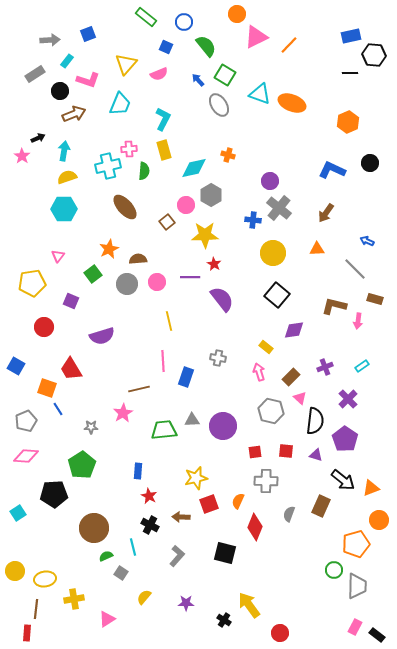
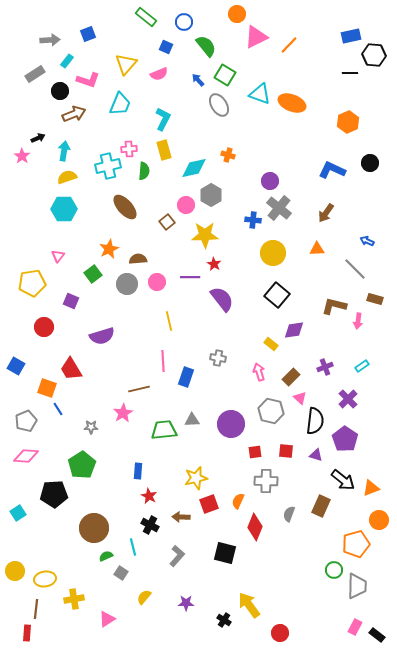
yellow rectangle at (266, 347): moved 5 px right, 3 px up
purple circle at (223, 426): moved 8 px right, 2 px up
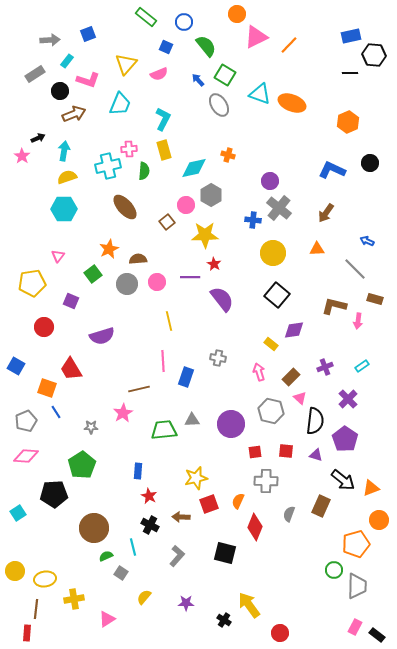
blue line at (58, 409): moved 2 px left, 3 px down
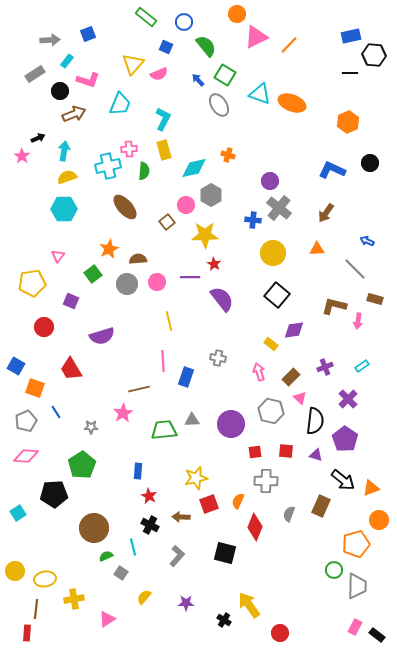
yellow triangle at (126, 64): moved 7 px right
orange square at (47, 388): moved 12 px left
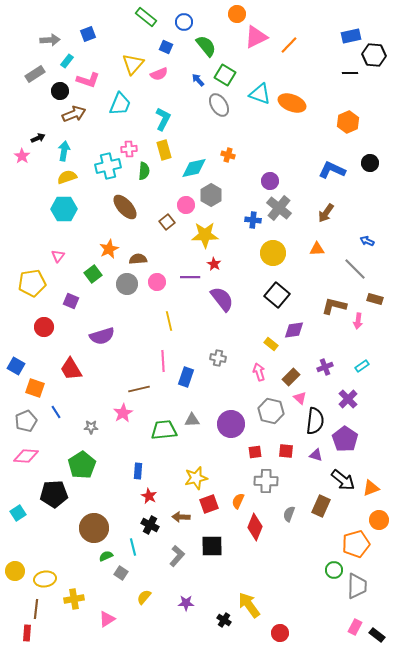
black square at (225, 553): moved 13 px left, 7 px up; rotated 15 degrees counterclockwise
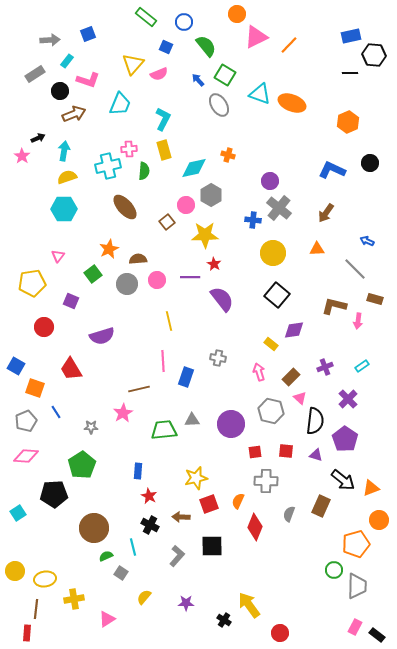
pink circle at (157, 282): moved 2 px up
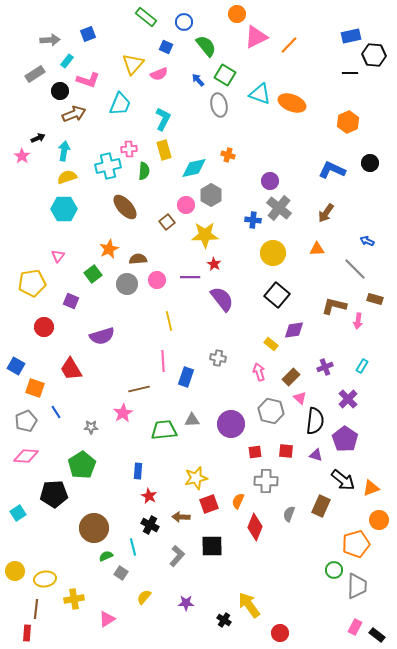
gray ellipse at (219, 105): rotated 20 degrees clockwise
cyan rectangle at (362, 366): rotated 24 degrees counterclockwise
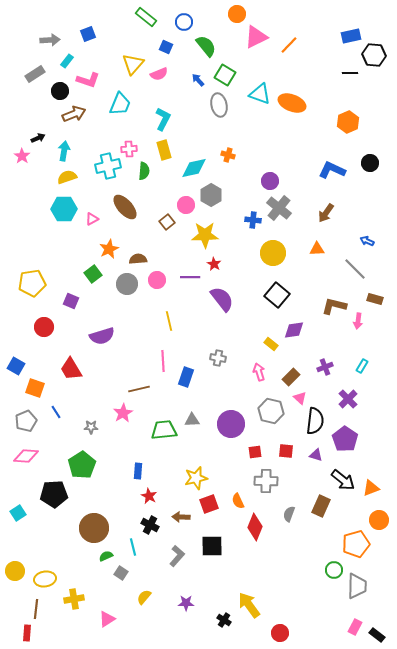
pink triangle at (58, 256): moved 34 px right, 37 px up; rotated 24 degrees clockwise
orange semicircle at (238, 501): rotated 49 degrees counterclockwise
